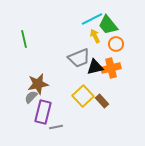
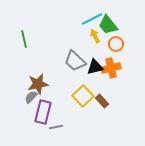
gray trapezoid: moved 4 px left, 3 px down; rotated 65 degrees clockwise
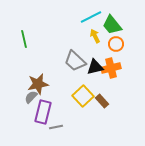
cyan line: moved 1 px left, 2 px up
green trapezoid: moved 4 px right
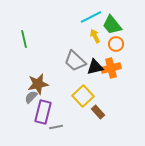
brown rectangle: moved 4 px left, 11 px down
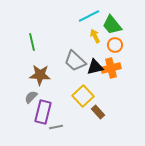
cyan line: moved 2 px left, 1 px up
green line: moved 8 px right, 3 px down
orange circle: moved 1 px left, 1 px down
brown star: moved 2 px right, 9 px up; rotated 15 degrees clockwise
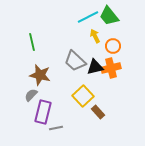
cyan line: moved 1 px left, 1 px down
green trapezoid: moved 3 px left, 9 px up
orange circle: moved 2 px left, 1 px down
brown star: rotated 10 degrees clockwise
gray semicircle: moved 2 px up
gray line: moved 1 px down
